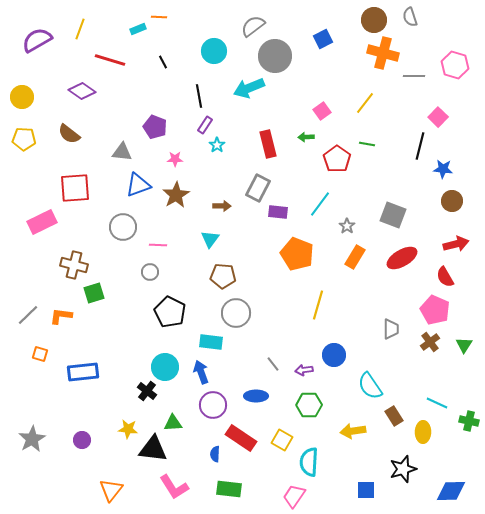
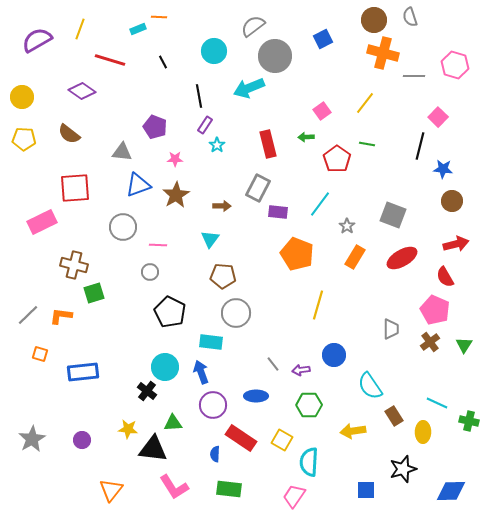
purple arrow at (304, 370): moved 3 px left
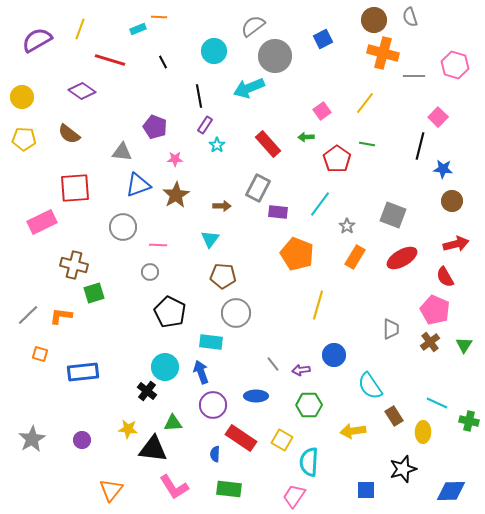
red rectangle at (268, 144): rotated 28 degrees counterclockwise
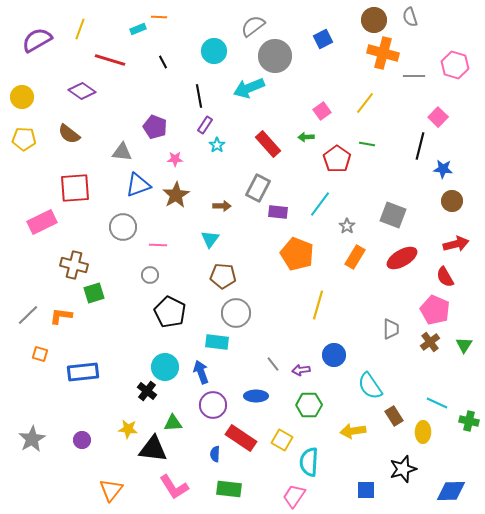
gray circle at (150, 272): moved 3 px down
cyan rectangle at (211, 342): moved 6 px right
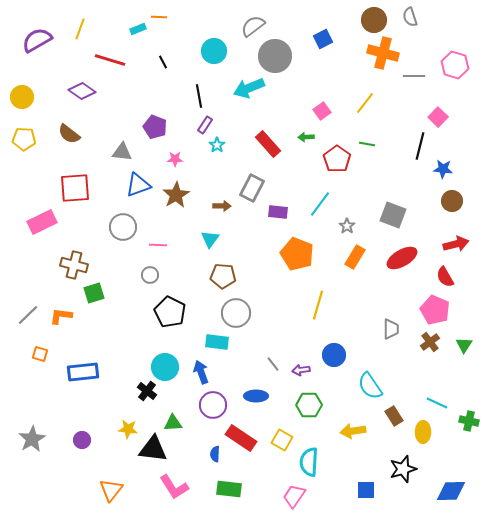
gray rectangle at (258, 188): moved 6 px left
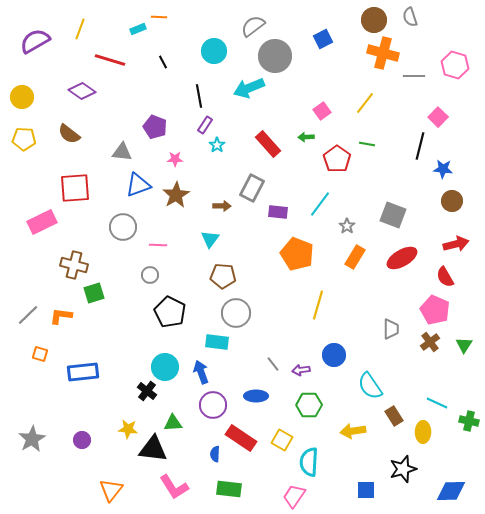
purple semicircle at (37, 40): moved 2 px left, 1 px down
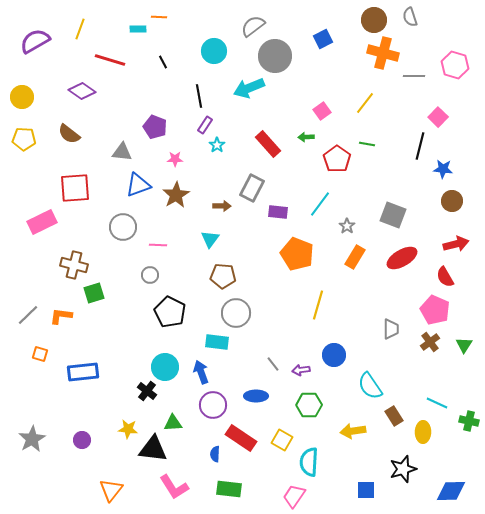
cyan rectangle at (138, 29): rotated 21 degrees clockwise
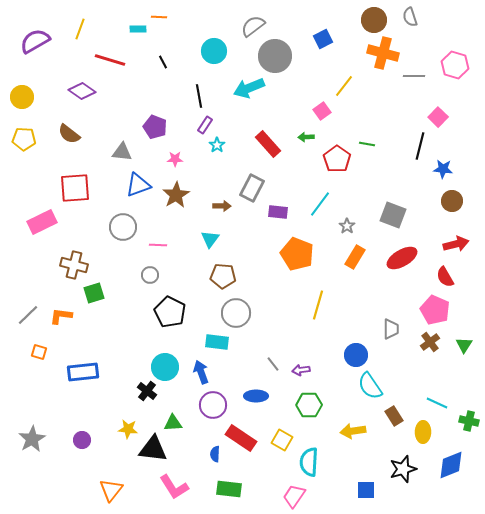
yellow line at (365, 103): moved 21 px left, 17 px up
orange square at (40, 354): moved 1 px left, 2 px up
blue circle at (334, 355): moved 22 px right
blue diamond at (451, 491): moved 26 px up; rotated 20 degrees counterclockwise
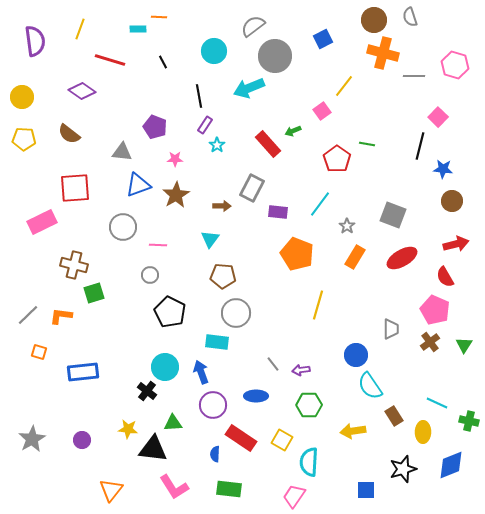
purple semicircle at (35, 41): rotated 112 degrees clockwise
green arrow at (306, 137): moved 13 px left, 6 px up; rotated 21 degrees counterclockwise
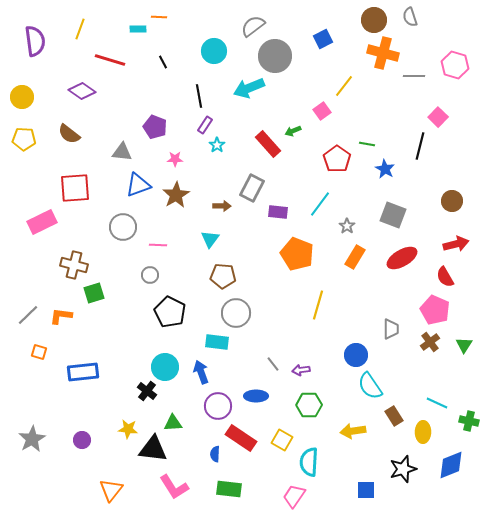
blue star at (443, 169): moved 58 px left; rotated 24 degrees clockwise
purple circle at (213, 405): moved 5 px right, 1 px down
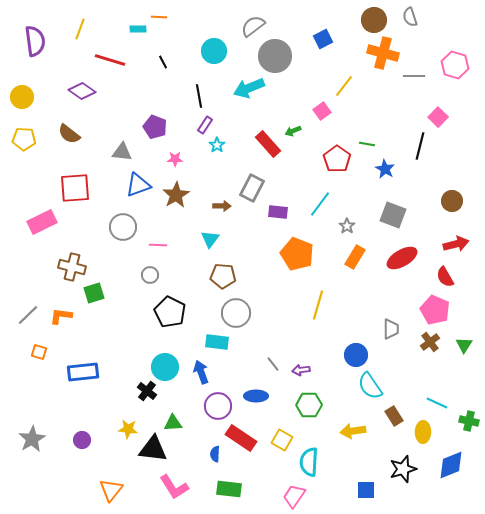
brown cross at (74, 265): moved 2 px left, 2 px down
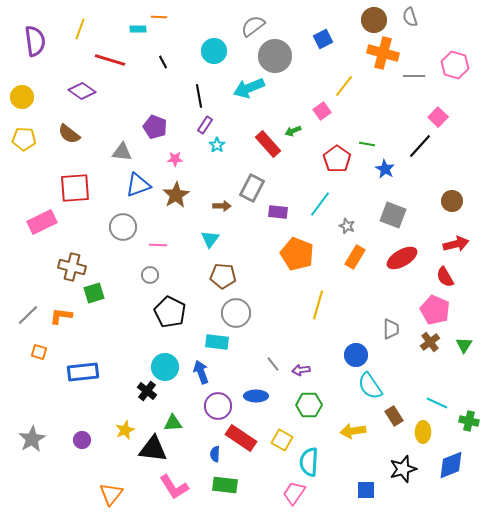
black line at (420, 146): rotated 28 degrees clockwise
gray star at (347, 226): rotated 14 degrees counterclockwise
yellow star at (128, 429): moved 3 px left, 1 px down; rotated 30 degrees counterclockwise
green rectangle at (229, 489): moved 4 px left, 4 px up
orange triangle at (111, 490): moved 4 px down
pink trapezoid at (294, 496): moved 3 px up
